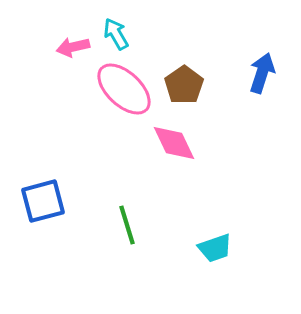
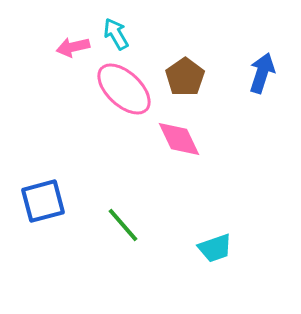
brown pentagon: moved 1 px right, 8 px up
pink diamond: moved 5 px right, 4 px up
green line: moved 4 px left; rotated 24 degrees counterclockwise
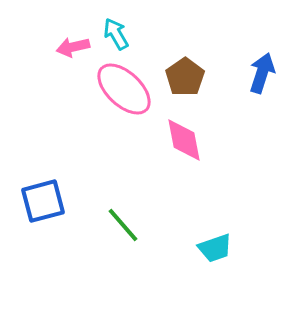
pink diamond: moved 5 px right, 1 px down; rotated 15 degrees clockwise
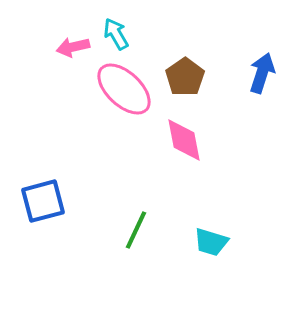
green line: moved 13 px right, 5 px down; rotated 66 degrees clockwise
cyan trapezoid: moved 4 px left, 6 px up; rotated 36 degrees clockwise
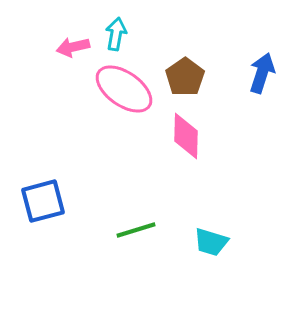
cyan arrow: rotated 40 degrees clockwise
pink ellipse: rotated 8 degrees counterclockwise
pink diamond: moved 2 px right, 4 px up; rotated 12 degrees clockwise
green line: rotated 48 degrees clockwise
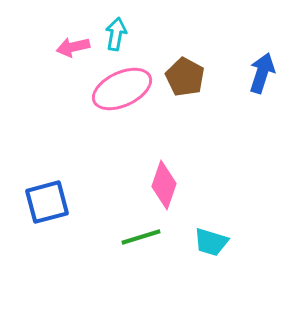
brown pentagon: rotated 9 degrees counterclockwise
pink ellipse: moved 2 px left; rotated 60 degrees counterclockwise
pink diamond: moved 22 px left, 49 px down; rotated 18 degrees clockwise
blue square: moved 4 px right, 1 px down
green line: moved 5 px right, 7 px down
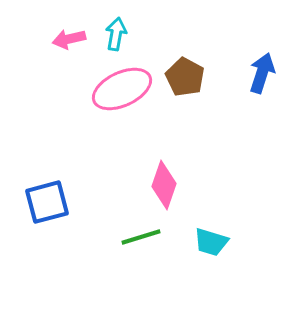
pink arrow: moved 4 px left, 8 px up
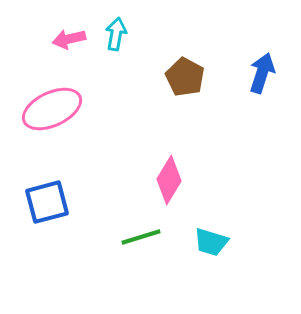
pink ellipse: moved 70 px left, 20 px down
pink diamond: moved 5 px right, 5 px up; rotated 12 degrees clockwise
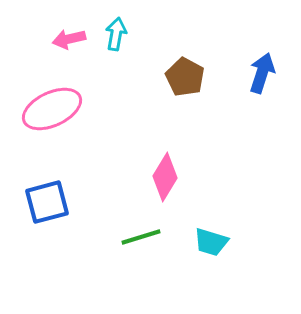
pink diamond: moved 4 px left, 3 px up
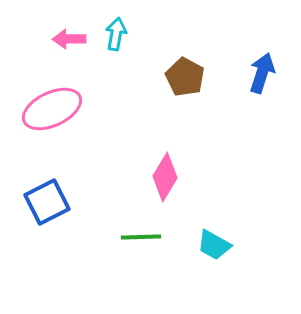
pink arrow: rotated 12 degrees clockwise
blue square: rotated 12 degrees counterclockwise
green line: rotated 15 degrees clockwise
cyan trapezoid: moved 3 px right, 3 px down; rotated 12 degrees clockwise
